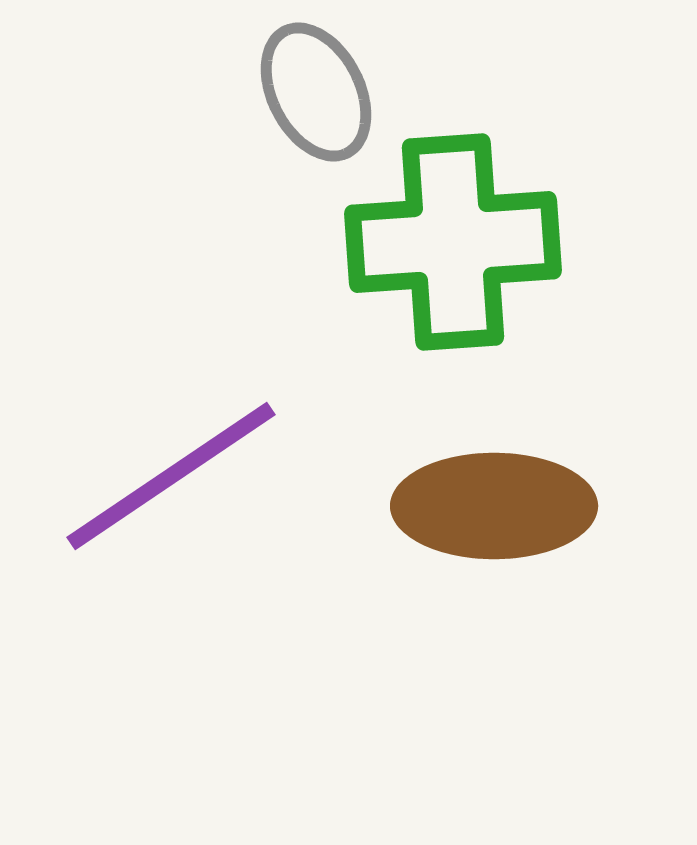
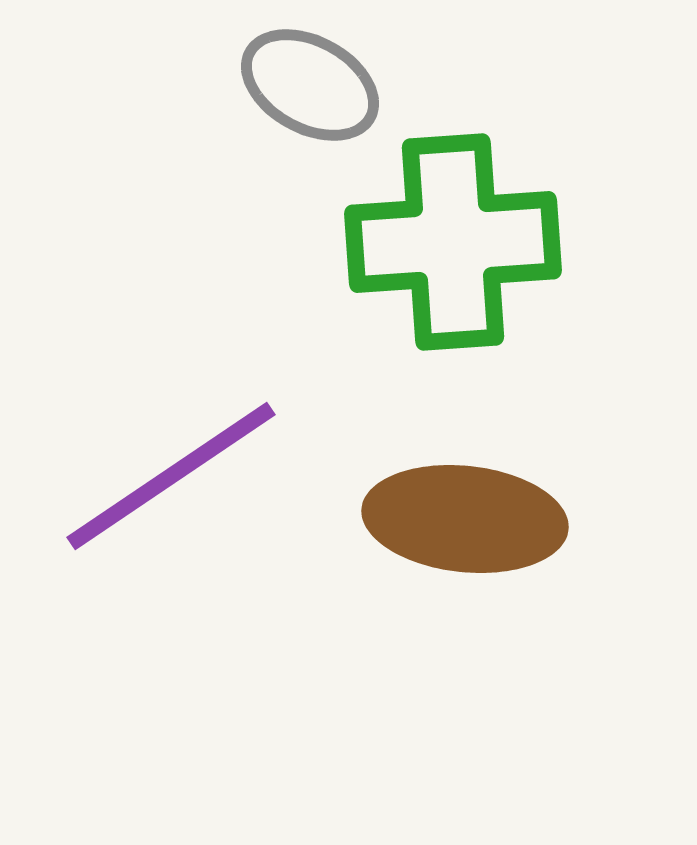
gray ellipse: moved 6 px left, 7 px up; rotated 34 degrees counterclockwise
brown ellipse: moved 29 px left, 13 px down; rotated 6 degrees clockwise
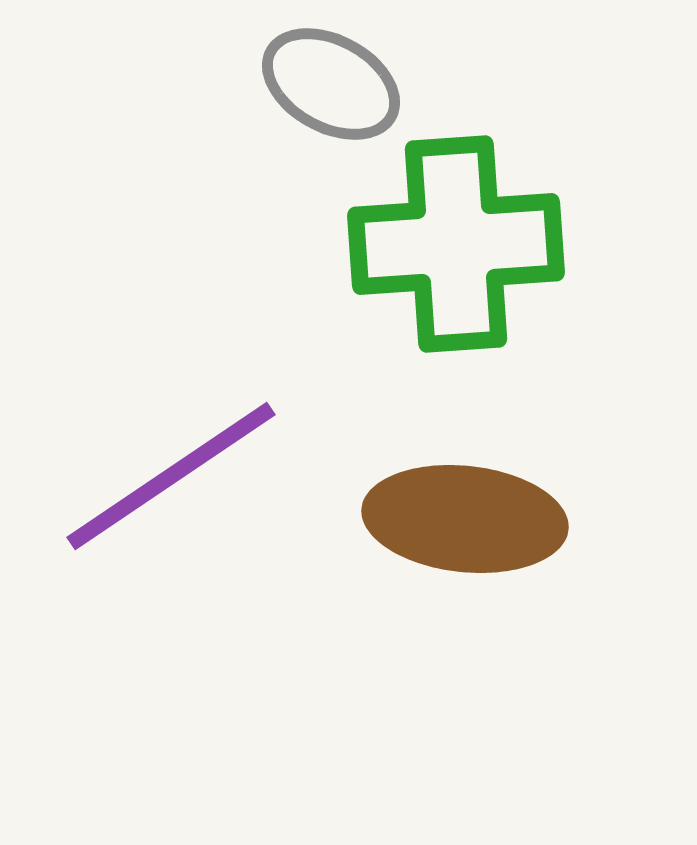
gray ellipse: moved 21 px right, 1 px up
green cross: moved 3 px right, 2 px down
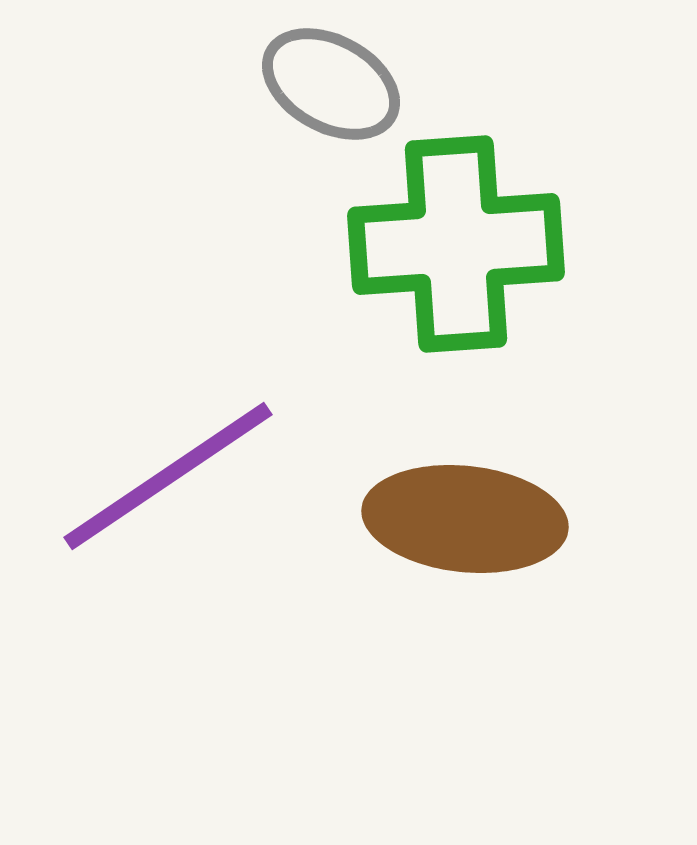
purple line: moved 3 px left
